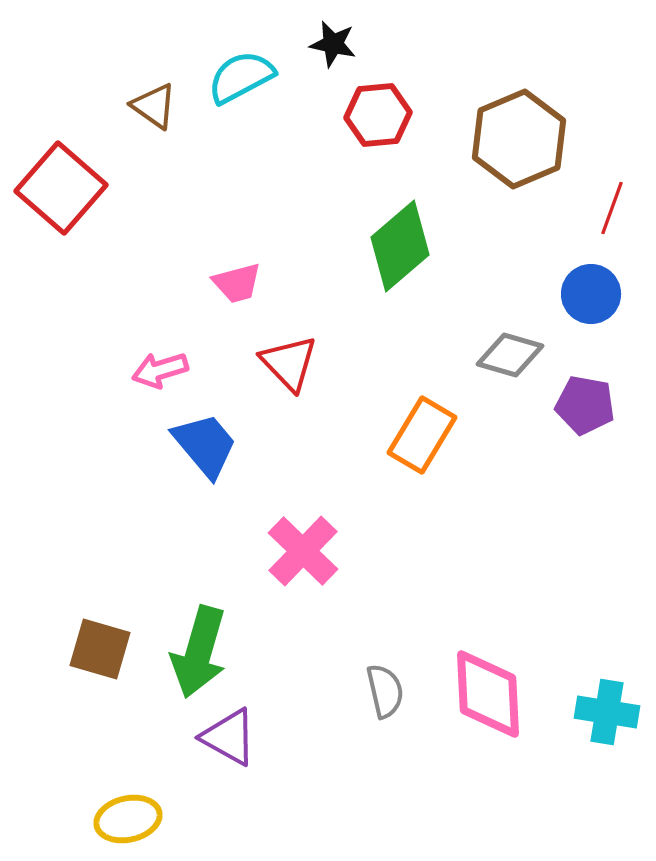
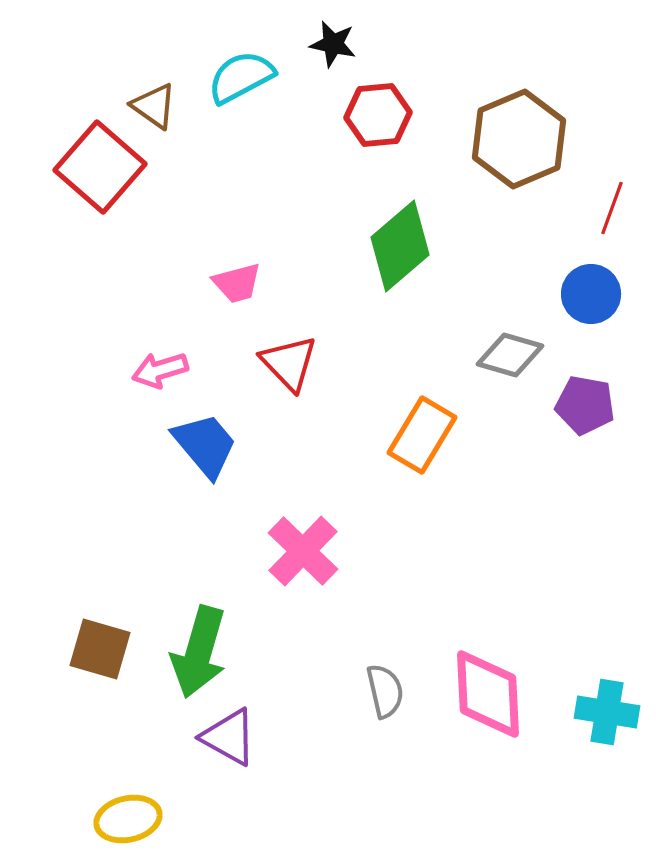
red square: moved 39 px right, 21 px up
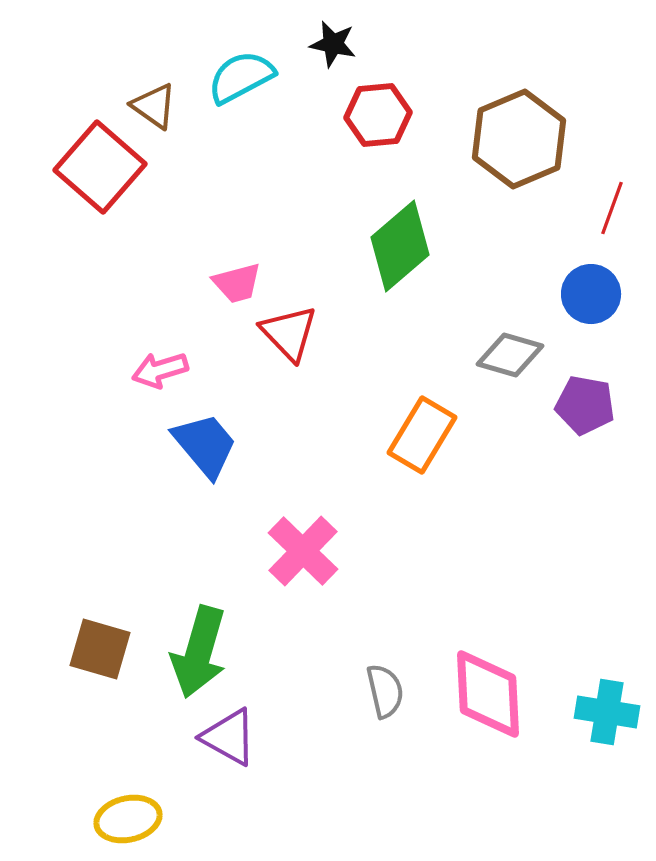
red triangle: moved 30 px up
